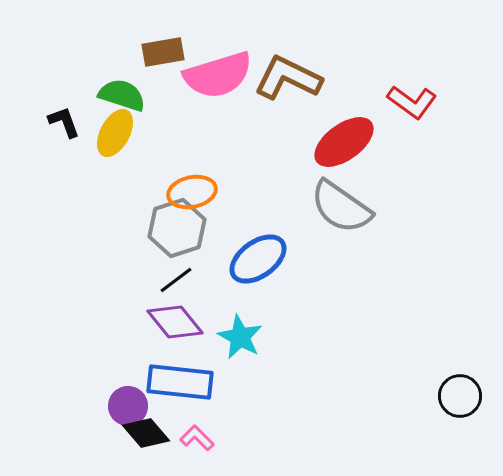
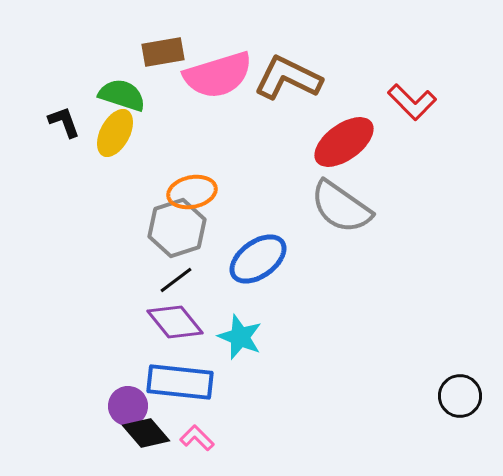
red L-shape: rotated 9 degrees clockwise
cyan star: rotated 6 degrees counterclockwise
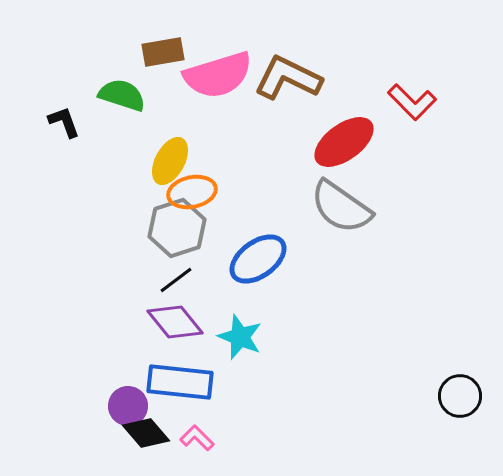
yellow ellipse: moved 55 px right, 28 px down
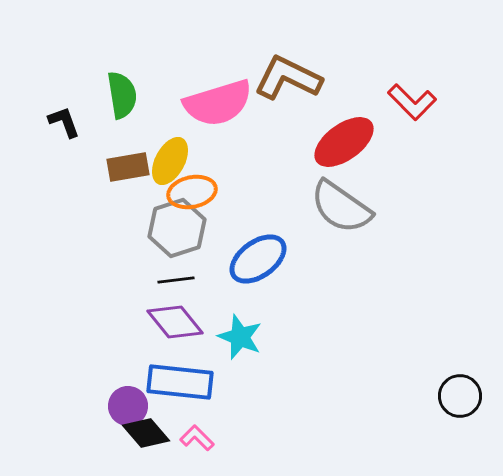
brown rectangle: moved 35 px left, 115 px down
pink semicircle: moved 28 px down
green semicircle: rotated 63 degrees clockwise
black line: rotated 30 degrees clockwise
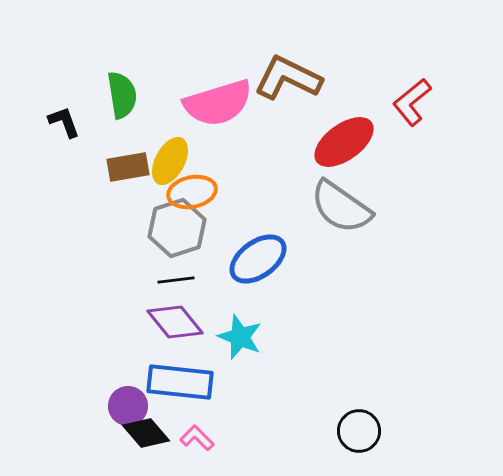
red L-shape: rotated 96 degrees clockwise
black circle: moved 101 px left, 35 px down
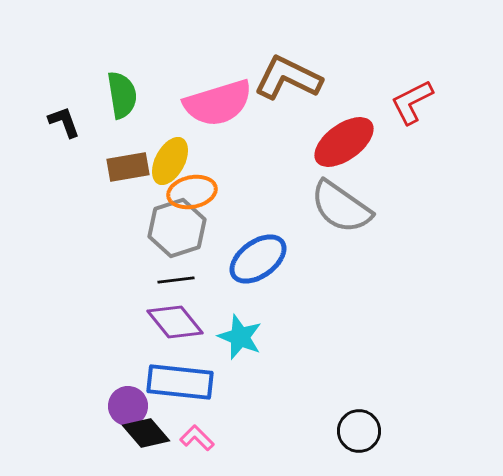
red L-shape: rotated 12 degrees clockwise
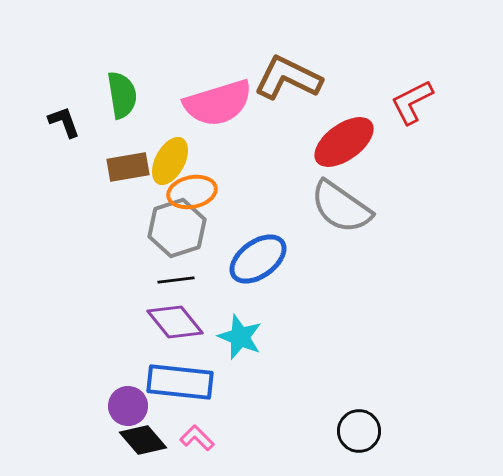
black diamond: moved 3 px left, 7 px down
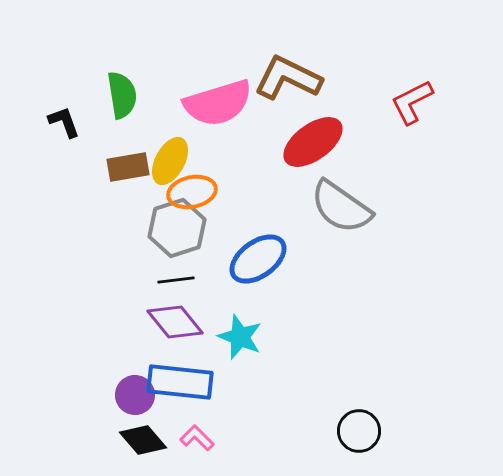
red ellipse: moved 31 px left
purple circle: moved 7 px right, 11 px up
